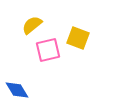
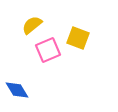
pink square: rotated 10 degrees counterclockwise
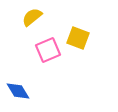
yellow semicircle: moved 8 px up
blue diamond: moved 1 px right, 1 px down
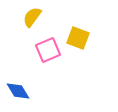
yellow semicircle: rotated 15 degrees counterclockwise
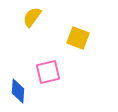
pink square: moved 22 px down; rotated 10 degrees clockwise
blue diamond: rotated 35 degrees clockwise
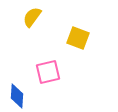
blue diamond: moved 1 px left, 5 px down
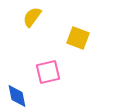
blue diamond: rotated 15 degrees counterclockwise
